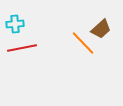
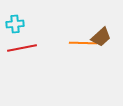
brown trapezoid: moved 8 px down
orange line: rotated 44 degrees counterclockwise
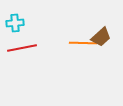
cyan cross: moved 1 px up
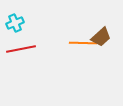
cyan cross: rotated 18 degrees counterclockwise
red line: moved 1 px left, 1 px down
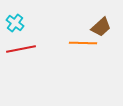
cyan cross: rotated 30 degrees counterclockwise
brown trapezoid: moved 10 px up
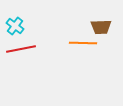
cyan cross: moved 3 px down
brown trapezoid: rotated 40 degrees clockwise
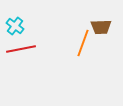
orange line: rotated 72 degrees counterclockwise
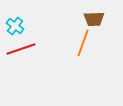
brown trapezoid: moved 7 px left, 8 px up
red line: rotated 8 degrees counterclockwise
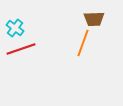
cyan cross: moved 2 px down
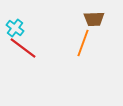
red line: moved 2 px right, 1 px up; rotated 56 degrees clockwise
